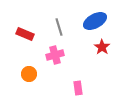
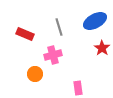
red star: moved 1 px down
pink cross: moved 2 px left
orange circle: moved 6 px right
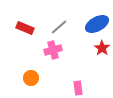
blue ellipse: moved 2 px right, 3 px down
gray line: rotated 66 degrees clockwise
red rectangle: moved 6 px up
pink cross: moved 5 px up
orange circle: moved 4 px left, 4 px down
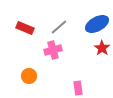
orange circle: moved 2 px left, 2 px up
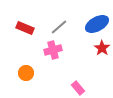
orange circle: moved 3 px left, 3 px up
pink rectangle: rotated 32 degrees counterclockwise
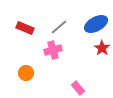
blue ellipse: moved 1 px left
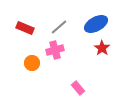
pink cross: moved 2 px right
orange circle: moved 6 px right, 10 px up
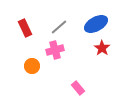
red rectangle: rotated 42 degrees clockwise
orange circle: moved 3 px down
